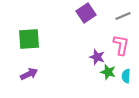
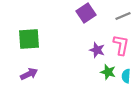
purple star: moved 7 px up
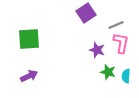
gray line: moved 7 px left, 9 px down
pink L-shape: moved 2 px up
purple arrow: moved 2 px down
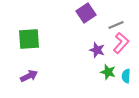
pink L-shape: rotated 30 degrees clockwise
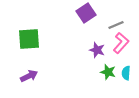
cyan semicircle: moved 3 px up
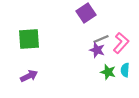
gray line: moved 15 px left, 14 px down
cyan semicircle: moved 1 px left, 3 px up
